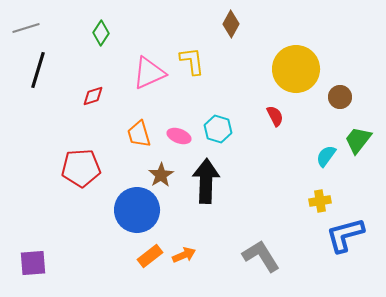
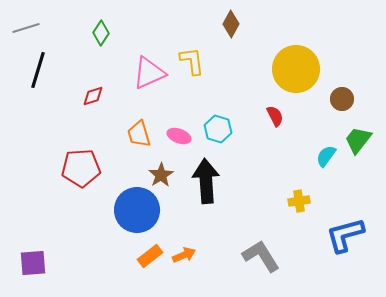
brown circle: moved 2 px right, 2 px down
black arrow: rotated 6 degrees counterclockwise
yellow cross: moved 21 px left
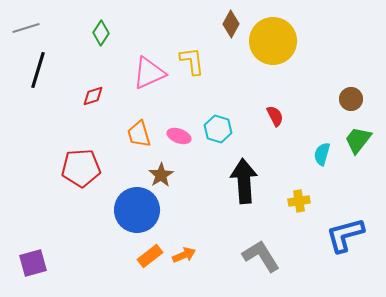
yellow circle: moved 23 px left, 28 px up
brown circle: moved 9 px right
cyan semicircle: moved 4 px left, 2 px up; rotated 20 degrees counterclockwise
black arrow: moved 38 px right
purple square: rotated 12 degrees counterclockwise
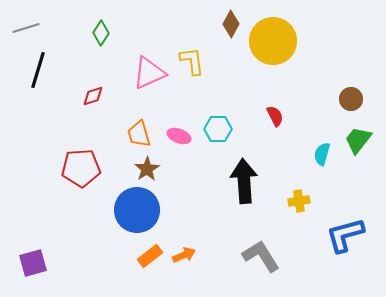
cyan hexagon: rotated 16 degrees counterclockwise
brown star: moved 14 px left, 6 px up
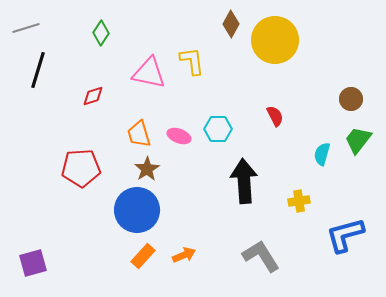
yellow circle: moved 2 px right, 1 px up
pink triangle: rotated 36 degrees clockwise
orange rectangle: moved 7 px left; rotated 10 degrees counterclockwise
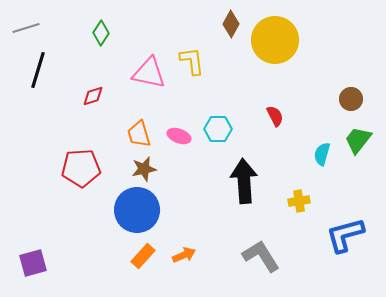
brown star: moved 3 px left; rotated 20 degrees clockwise
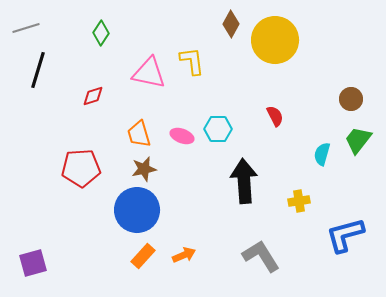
pink ellipse: moved 3 px right
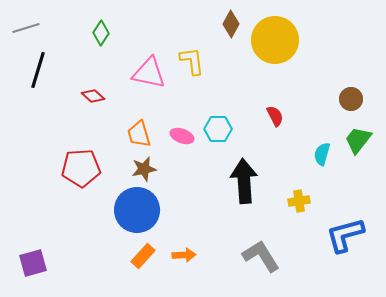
red diamond: rotated 60 degrees clockwise
orange arrow: rotated 20 degrees clockwise
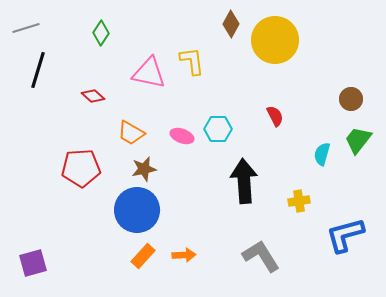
orange trapezoid: moved 8 px left, 1 px up; rotated 44 degrees counterclockwise
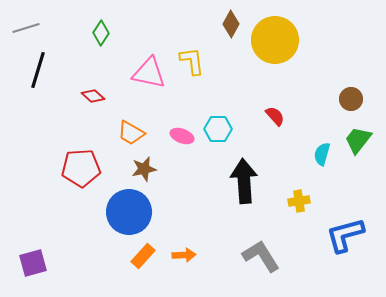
red semicircle: rotated 15 degrees counterclockwise
blue circle: moved 8 px left, 2 px down
